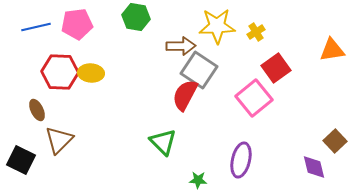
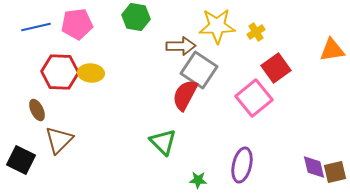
brown square: moved 31 px down; rotated 30 degrees clockwise
purple ellipse: moved 1 px right, 5 px down
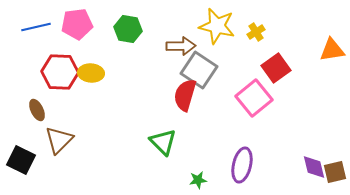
green hexagon: moved 8 px left, 12 px down
yellow star: rotated 15 degrees clockwise
red semicircle: rotated 12 degrees counterclockwise
green star: rotated 12 degrees counterclockwise
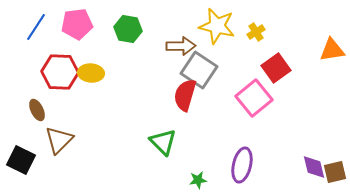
blue line: rotated 44 degrees counterclockwise
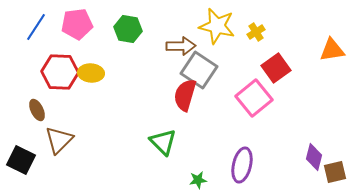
purple diamond: moved 10 px up; rotated 28 degrees clockwise
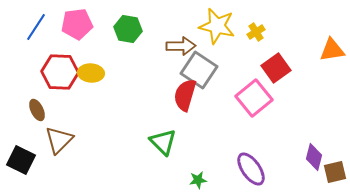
purple ellipse: moved 9 px right, 4 px down; rotated 48 degrees counterclockwise
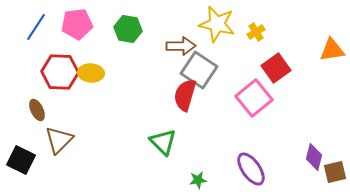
yellow star: moved 2 px up
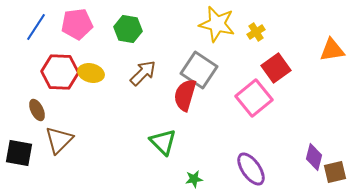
brown arrow: moved 38 px left, 27 px down; rotated 44 degrees counterclockwise
yellow ellipse: rotated 10 degrees clockwise
black square: moved 2 px left, 7 px up; rotated 16 degrees counterclockwise
green star: moved 4 px left, 1 px up
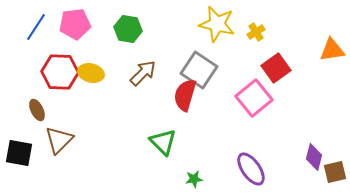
pink pentagon: moved 2 px left
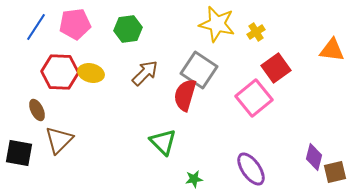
green hexagon: rotated 16 degrees counterclockwise
orange triangle: rotated 16 degrees clockwise
brown arrow: moved 2 px right
